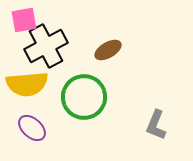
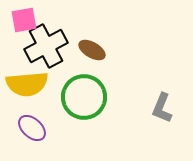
brown ellipse: moved 16 px left; rotated 60 degrees clockwise
gray L-shape: moved 6 px right, 17 px up
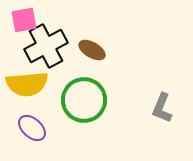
green circle: moved 3 px down
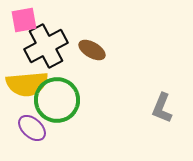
green circle: moved 27 px left
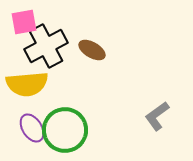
pink square: moved 2 px down
green circle: moved 8 px right, 30 px down
gray L-shape: moved 5 px left, 8 px down; rotated 32 degrees clockwise
purple ellipse: rotated 16 degrees clockwise
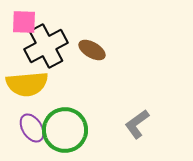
pink square: rotated 12 degrees clockwise
gray L-shape: moved 20 px left, 8 px down
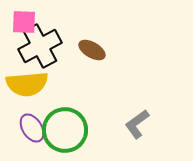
black cross: moved 6 px left
